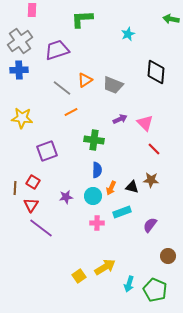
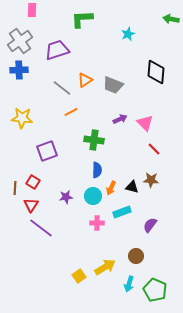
brown circle: moved 32 px left
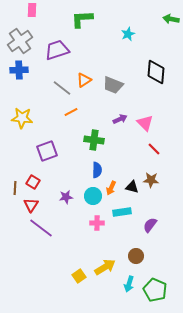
orange triangle: moved 1 px left
cyan rectangle: rotated 12 degrees clockwise
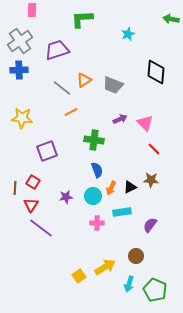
blue semicircle: rotated 21 degrees counterclockwise
black triangle: moved 2 px left; rotated 40 degrees counterclockwise
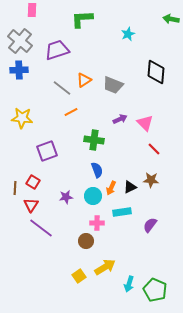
gray cross: rotated 15 degrees counterclockwise
brown circle: moved 50 px left, 15 px up
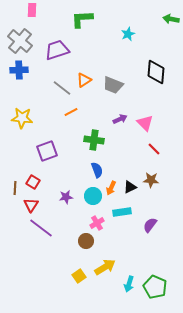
pink cross: rotated 32 degrees counterclockwise
green pentagon: moved 3 px up
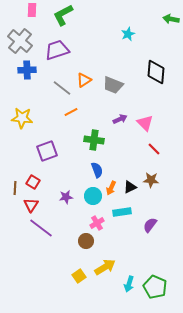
green L-shape: moved 19 px left, 4 px up; rotated 25 degrees counterclockwise
blue cross: moved 8 px right
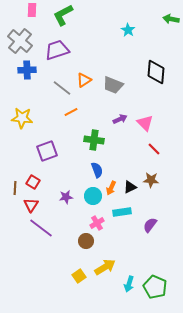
cyan star: moved 4 px up; rotated 16 degrees counterclockwise
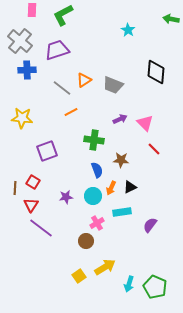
brown star: moved 30 px left, 20 px up
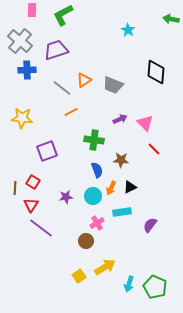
purple trapezoid: moved 1 px left
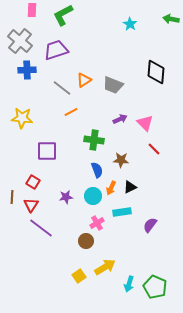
cyan star: moved 2 px right, 6 px up
purple square: rotated 20 degrees clockwise
brown line: moved 3 px left, 9 px down
